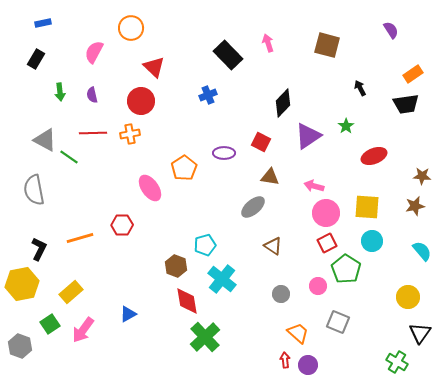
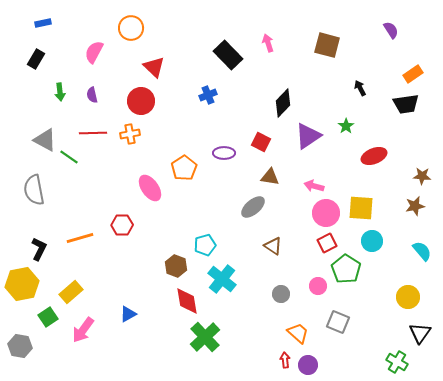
yellow square at (367, 207): moved 6 px left, 1 px down
green square at (50, 324): moved 2 px left, 7 px up
gray hexagon at (20, 346): rotated 10 degrees counterclockwise
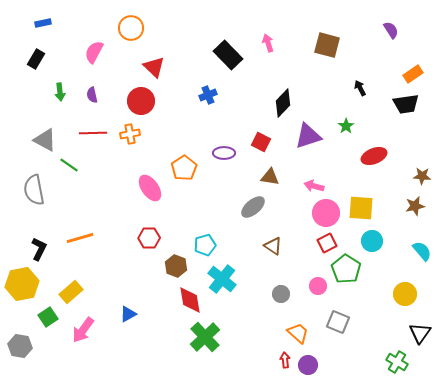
purple triangle at (308, 136): rotated 16 degrees clockwise
green line at (69, 157): moved 8 px down
red hexagon at (122, 225): moved 27 px right, 13 px down
yellow circle at (408, 297): moved 3 px left, 3 px up
red diamond at (187, 301): moved 3 px right, 1 px up
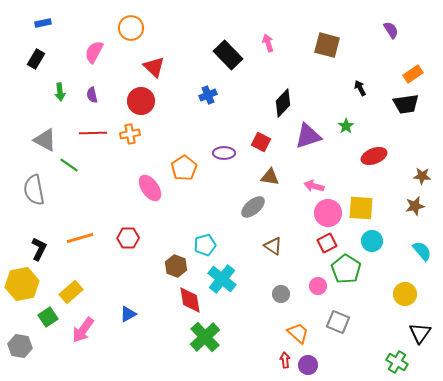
pink circle at (326, 213): moved 2 px right
red hexagon at (149, 238): moved 21 px left
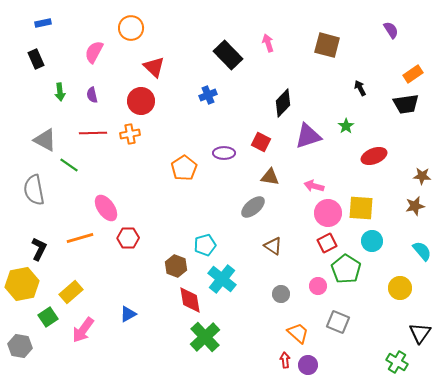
black rectangle at (36, 59): rotated 54 degrees counterclockwise
pink ellipse at (150, 188): moved 44 px left, 20 px down
yellow circle at (405, 294): moved 5 px left, 6 px up
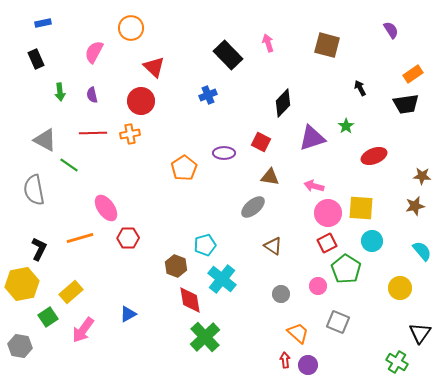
purple triangle at (308, 136): moved 4 px right, 2 px down
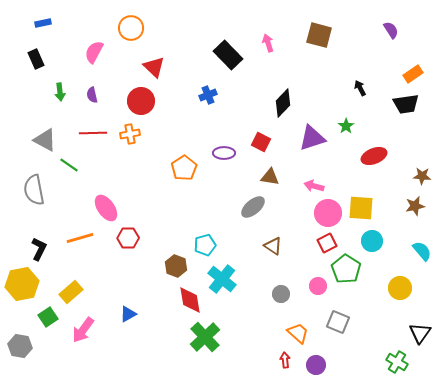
brown square at (327, 45): moved 8 px left, 10 px up
purple circle at (308, 365): moved 8 px right
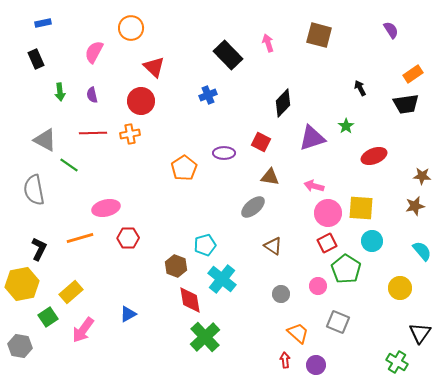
pink ellipse at (106, 208): rotated 68 degrees counterclockwise
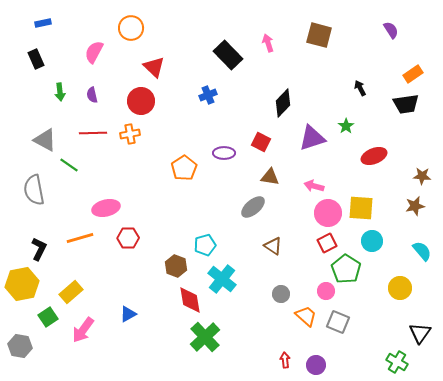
pink circle at (318, 286): moved 8 px right, 5 px down
orange trapezoid at (298, 333): moved 8 px right, 17 px up
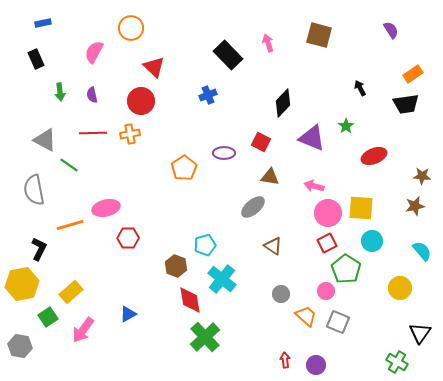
purple triangle at (312, 138): rotated 40 degrees clockwise
orange line at (80, 238): moved 10 px left, 13 px up
